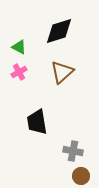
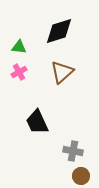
green triangle: rotated 21 degrees counterclockwise
black trapezoid: rotated 16 degrees counterclockwise
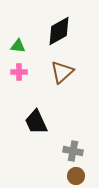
black diamond: rotated 12 degrees counterclockwise
green triangle: moved 1 px left, 1 px up
pink cross: rotated 28 degrees clockwise
black trapezoid: moved 1 px left
brown circle: moved 5 px left
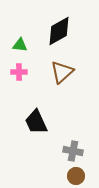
green triangle: moved 2 px right, 1 px up
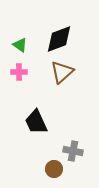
black diamond: moved 8 px down; rotated 8 degrees clockwise
green triangle: rotated 28 degrees clockwise
brown circle: moved 22 px left, 7 px up
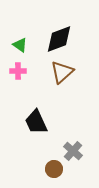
pink cross: moved 1 px left, 1 px up
gray cross: rotated 30 degrees clockwise
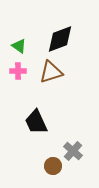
black diamond: moved 1 px right
green triangle: moved 1 px left, 1 px down
brown triangle: moved 11 px left; rotated 25 degrees clockwise
brown circle: moved 1 px left, 3 px up
